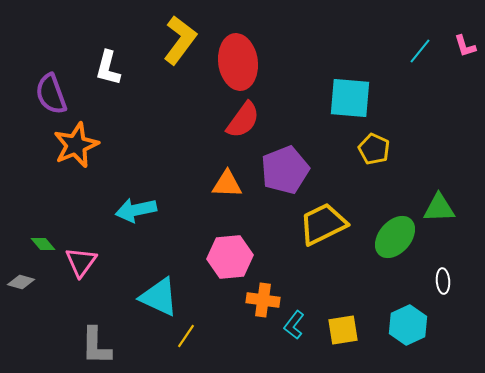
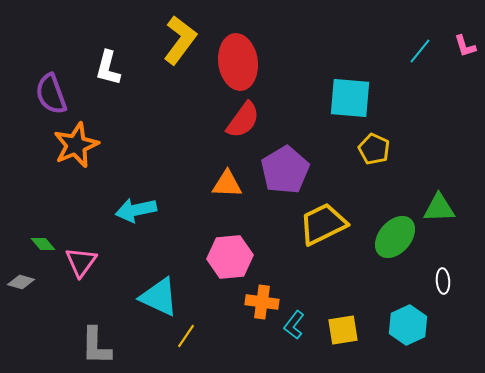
purple pentagon: rotated 9 degrees counterclockwise
orange cross: moved 1 px left, 2 px down
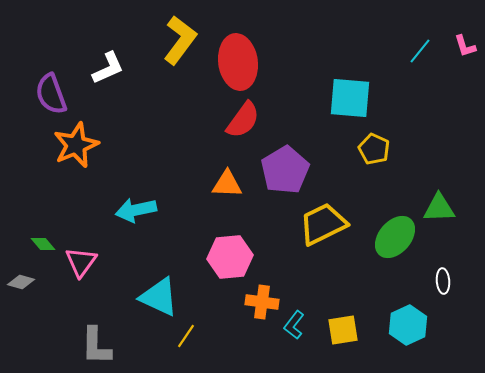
white L-shape: rotated 129 degrees counterclockwise
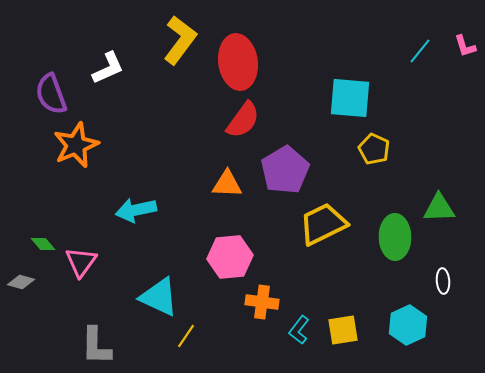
green ellipse: rotated 42 degrees counterclockwise
cyan L-shape: moved 5 px right, 5 px down
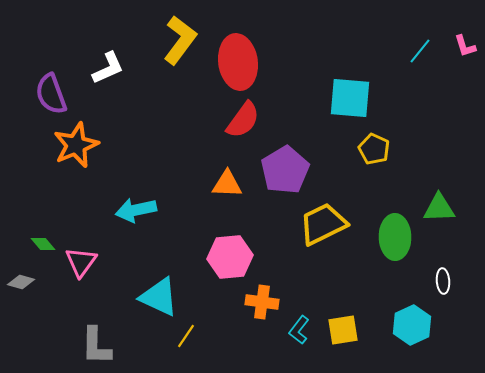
cyan hexagon: moved 4 px right
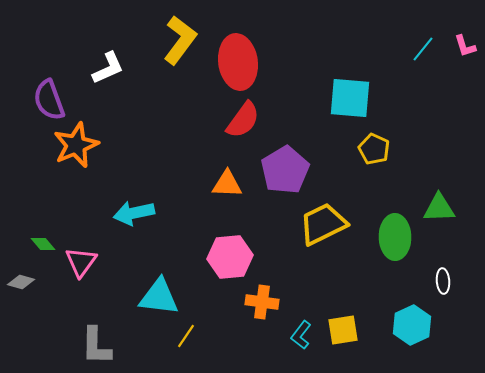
cyan line: moved 3 px right, 2 px up
purple semicircle: moved 2 px left, 6 px down
cyan arrow: moved 2 px left, 3 px down
cyan triangle: rotated 18 degrees counterclockwise
cyan L-shape: moved 2 px right, 5 px down
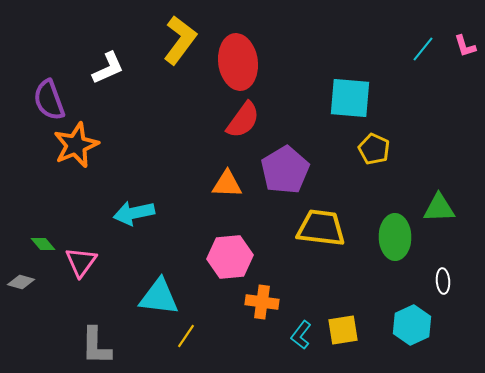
yellow trapezoid: moved 2 px left, 4 px down; rotated 33 degrees clockwise
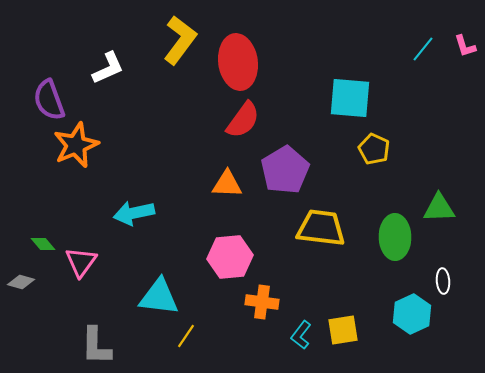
cyan hexagon: moved 11 px up
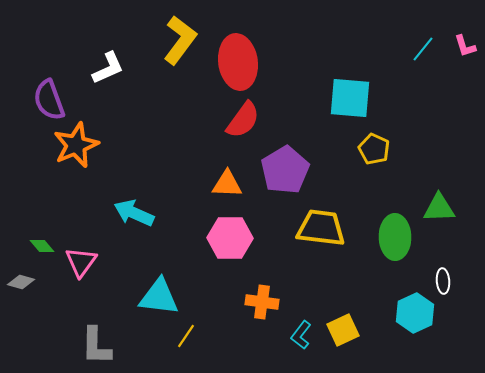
cyan arrow: rotated 36 degrees clockwise
green diamond: moved 1 px left, 2 px down
pink hexagon: moved 19 px up; rotated 6 degrees clockwise
cyan hexagon: moved 3 px right, 1 px up
yellow square: rotated 16 degrees counterclockwise
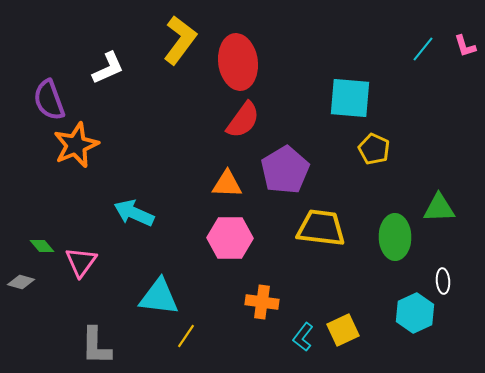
cyan L-shape: moved 2 px right, 2 px down
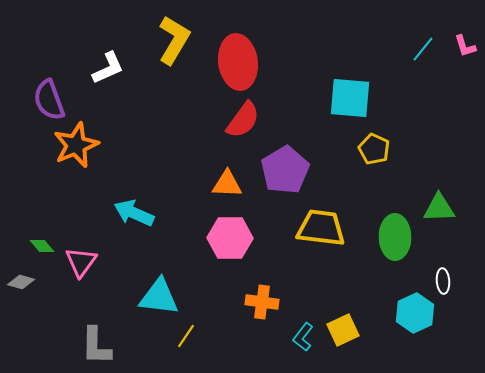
yellow L-shape: moved 6 px left; rotated 6 degrees counterclockwise
